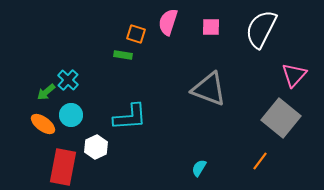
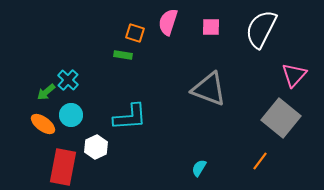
orange square: moved 1 px left, 1 px up
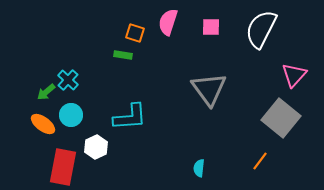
gray triangle: rotated 33 degrees clockwise
cyan semicircle: rotated 24 degrees counterclockwise
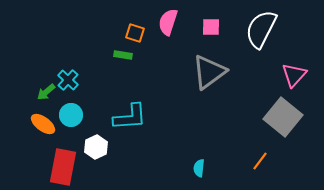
gray triangle: moved 17 px up; rotated 30 degrees clockwise
gray square: moved 2 px right, 1 px up
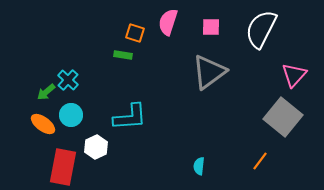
cyan semicircle: moved 2 px up
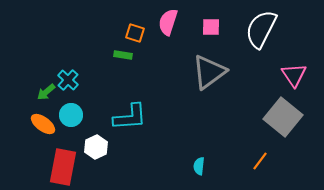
pink triangle: rotated 16 degrees counterclockwise
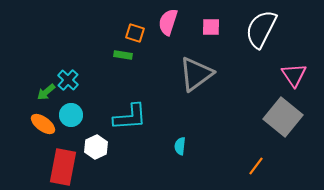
gray triangle: moved 13 px left, 2 px down
orange line: moved 4 px left, 5 px down
cyan semicircle: moved 19 px left, 20 px up
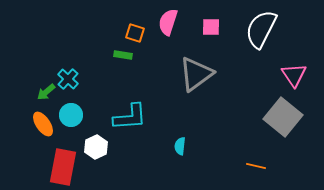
cyan cross: moved 1 px up
orange ellipse: rotated 20 degrees clockwise
orange line: rotated 66 degrees clockwise
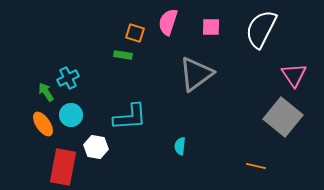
cyan cross: moved 1 px up; rotated 20 degrees clockwise
green arrow: rotated 96 degrees clockwise
white hexagon: rotated 25 degrees counterclockwise
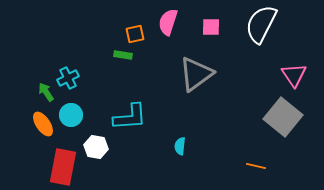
white semicircle: moved 5 px up
orange square: moved 1 px down; rotated 30 degrees counterclockwise
